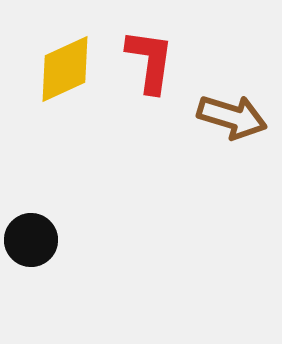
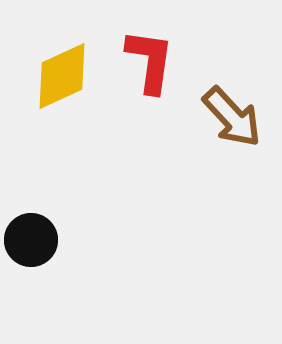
yellow diamond: moved 3 px left, 7 px down
brown arrow: rotated 30 degrees clockwise
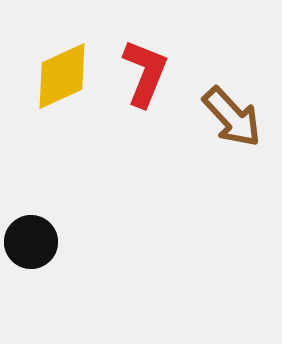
red L-shape: moved 5 px left, 12 px down; rotated 14 degrees clockwise
black circle: moved 2 px down
